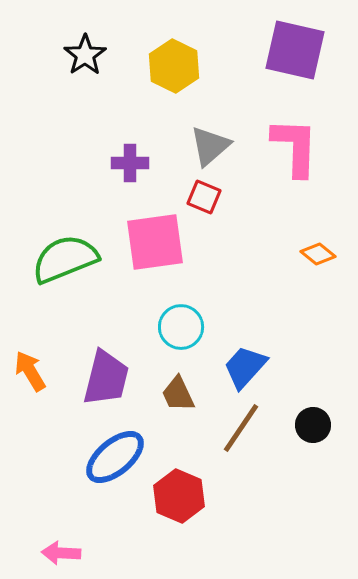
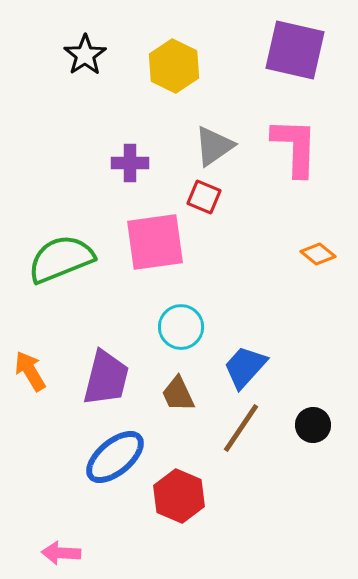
gray triangle: moved 4 px right; rotated 6 degrees clockwise
green semicircle: moved 4 px left
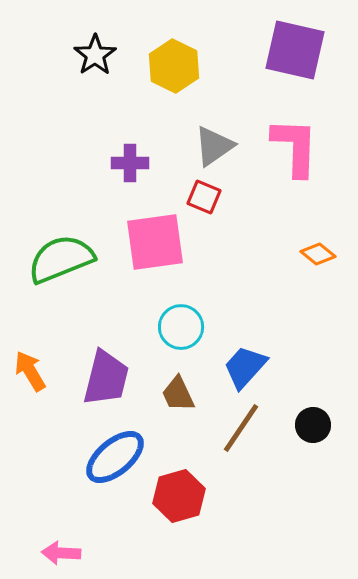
black star: moved 10 px right
red hexagon: rotated 21 degrees clockwise
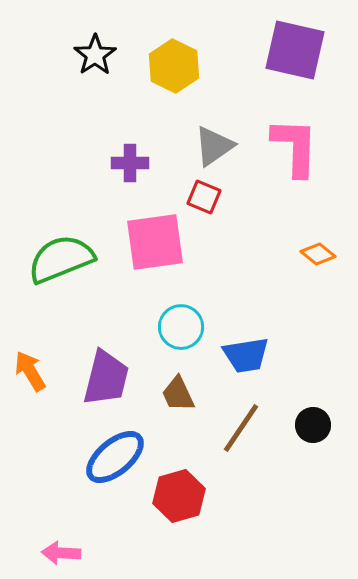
blue trapezoid: moved 1 px right, 12 px up; rotated 141 degrees counterclockwise
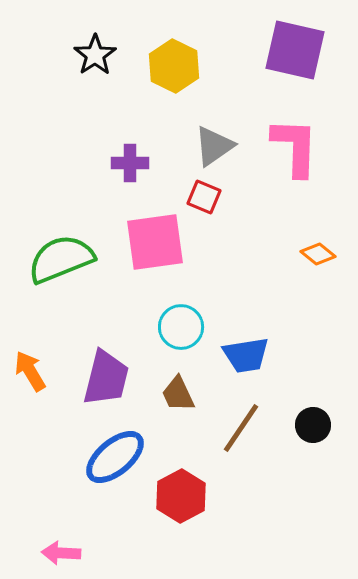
red hexagon: moved 2 px right; rotated 12 degrees counterclockwise
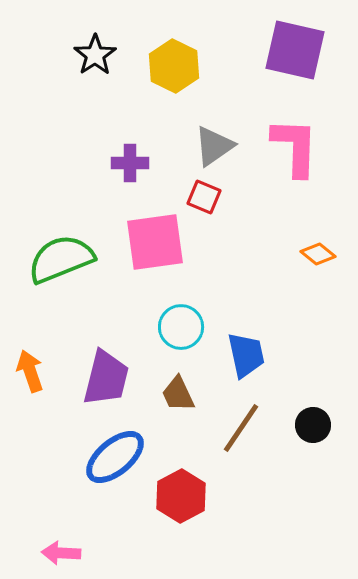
blue trapezoid: rotated 93 degrees counterclockwise
orange arrow: rotated 12 degrees clockwise
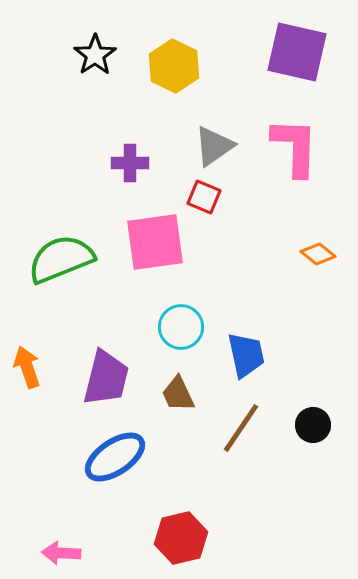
purple square: moved 2 px right, 2 px down
orange arrow: moved 3 px left, 4 px up
blue ellipse: rotated 6 degrees clockwise
red hexagon: moved 42 px down; rotated 15 degrees clockwise
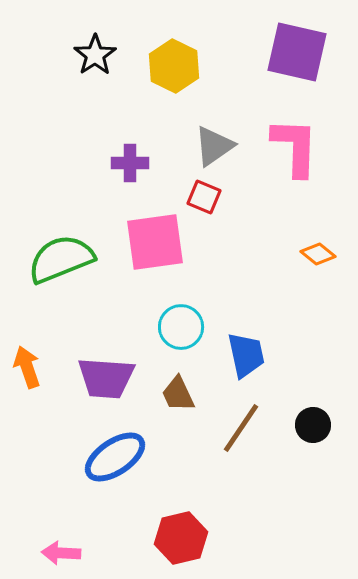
purple trapezoid: rotated 80 degrees clockwise
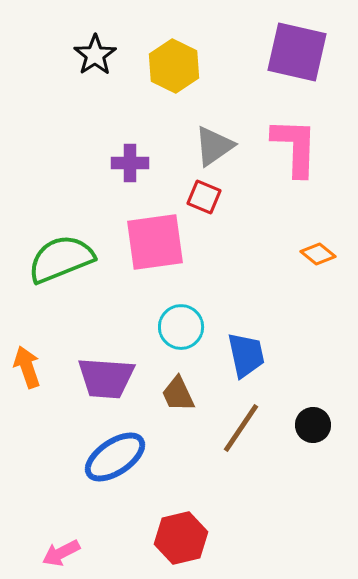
pink arrow: rotated 30 degrees counterclockwise
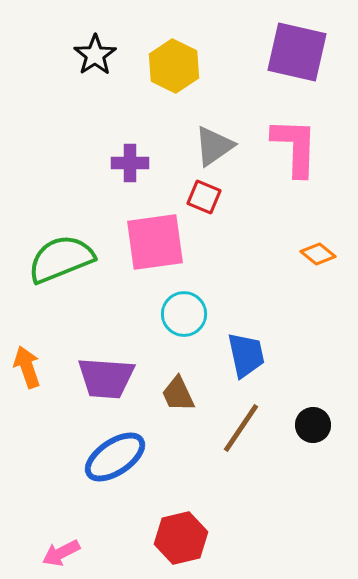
cyan circle: moved 3 px right, 13 px up
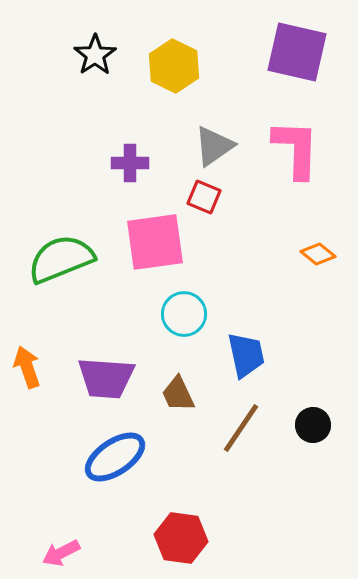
pink L-shape: moved 1 px right, 2 px down
red hexagon: rotated 21 degrees clockwise
